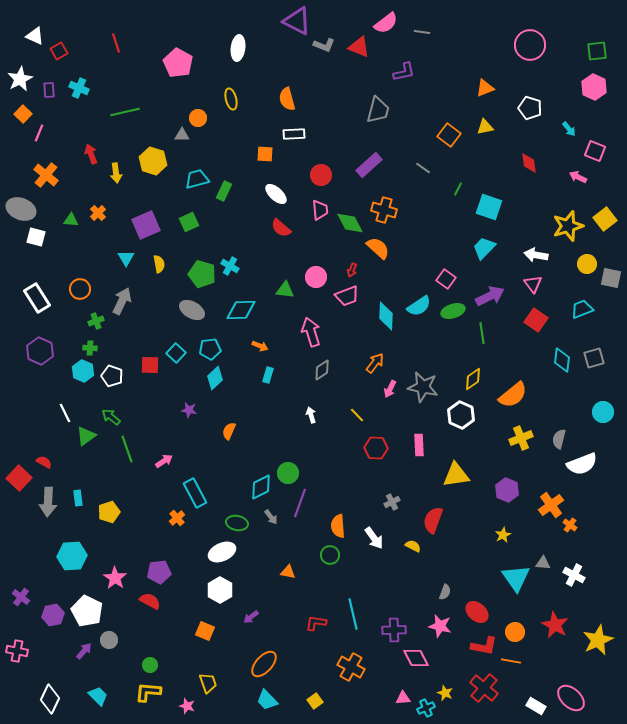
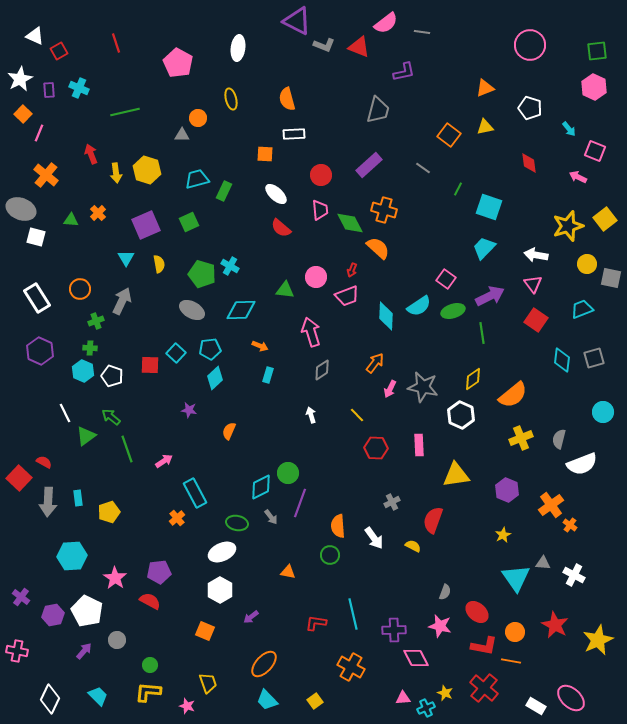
yellow hexagon at (153, 161): moved 6 px left, 9 px down
gray circle at (109, 640): moved 8 px right
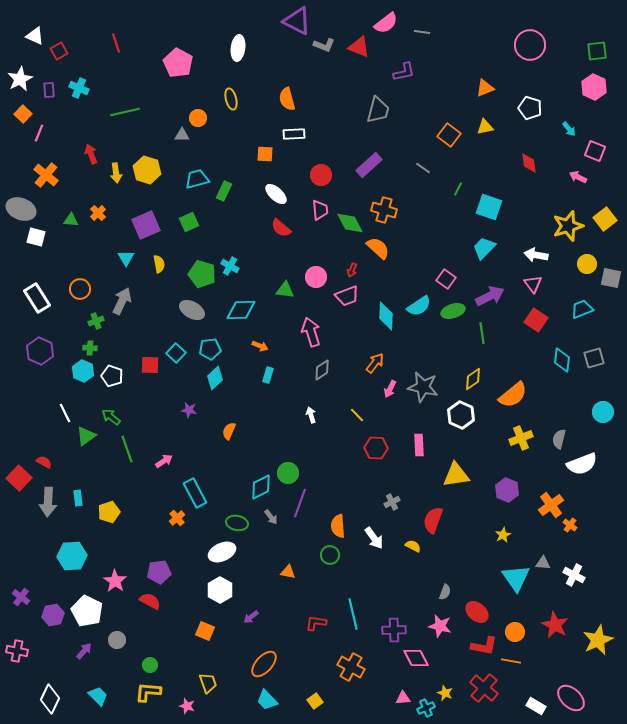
pink star at (115, 578): moved 3 px down
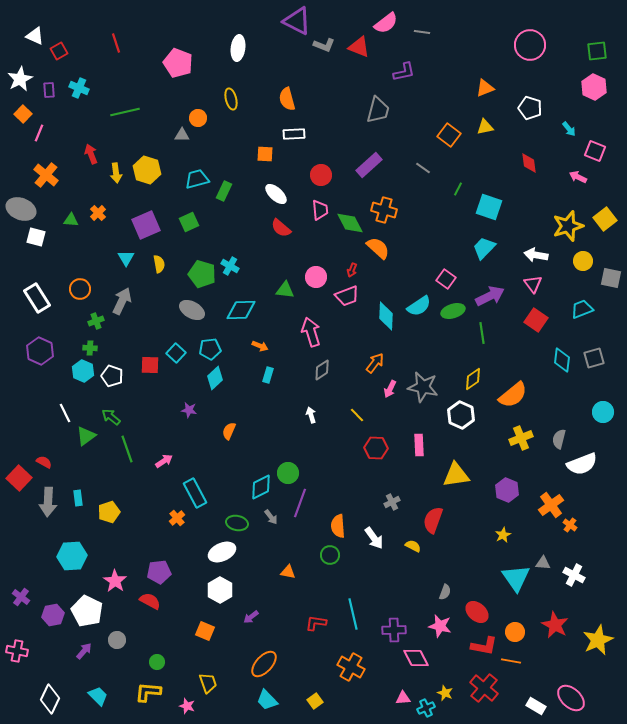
pink pentagon at (178, 63): rotated 8 degrees counterclockwise
yellow circle at (587, 264): moved 4 px left, 3 px up
green circle at (150, 665): moved 7 px right, 3 px up
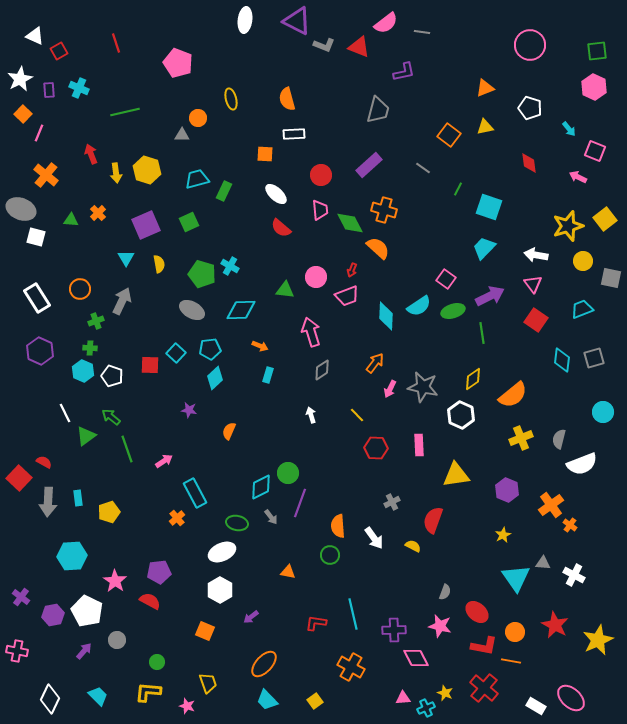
white ellipse at (238, 48): moved 7 px right, 28 px up
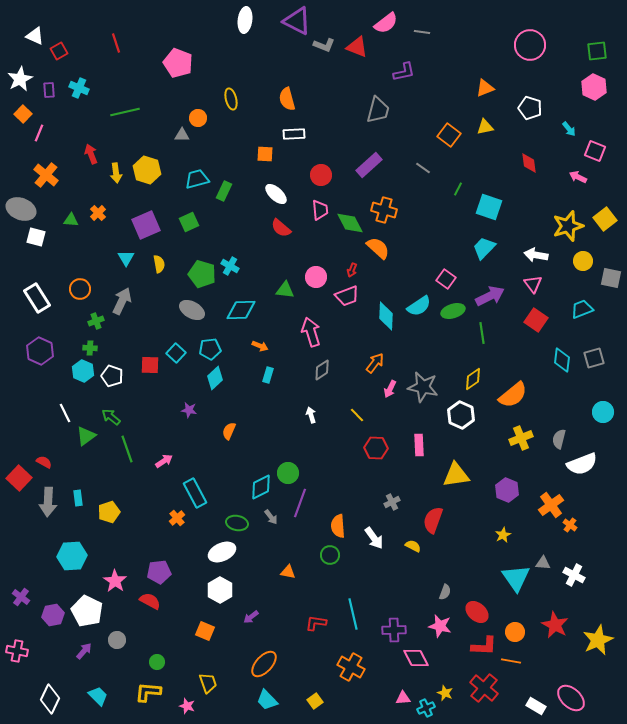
red triangle at (359, 47): moved 2 px left
red L-shape at (484, 646): rotated 8 degrees counterclockwise
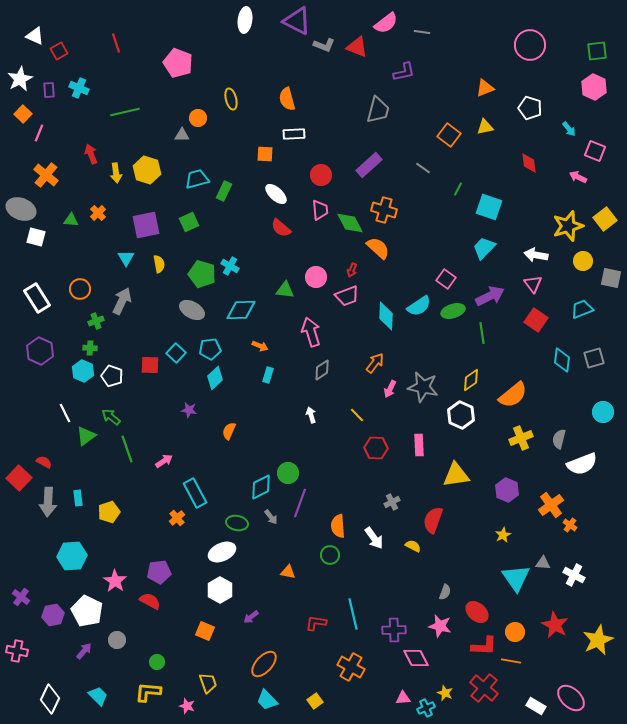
purple square at (146, 225): rotated 12 degrees clockwise
yellow diamond at (473, 379): moved 2 px left, 1 px down
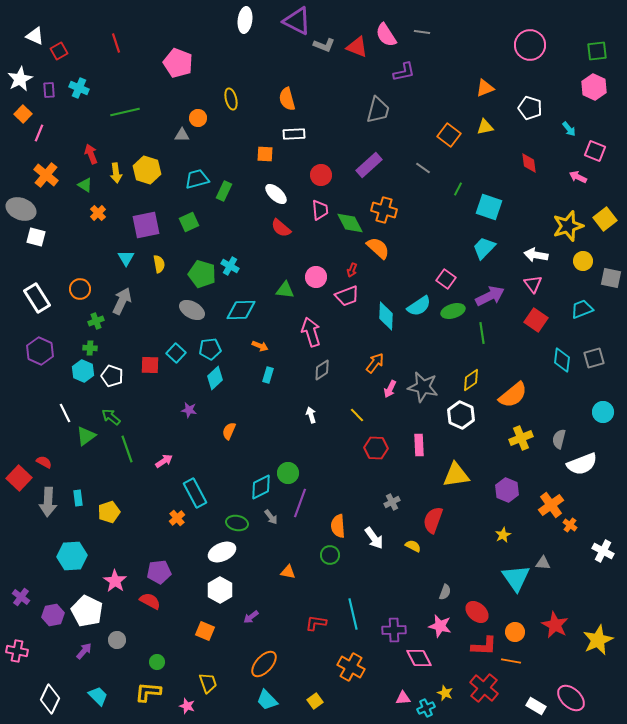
pink semicircle at (386, 23): moved 12 px down; rotated 95 degrees clockwise
green triangle at (71, 220): moved 14 px right, 35 px up; rotated 28 degrees clockwise
white cross at (574, 575): moved 29 px right, 24 px up
pink diamond at (416, 658): moved 3 px right
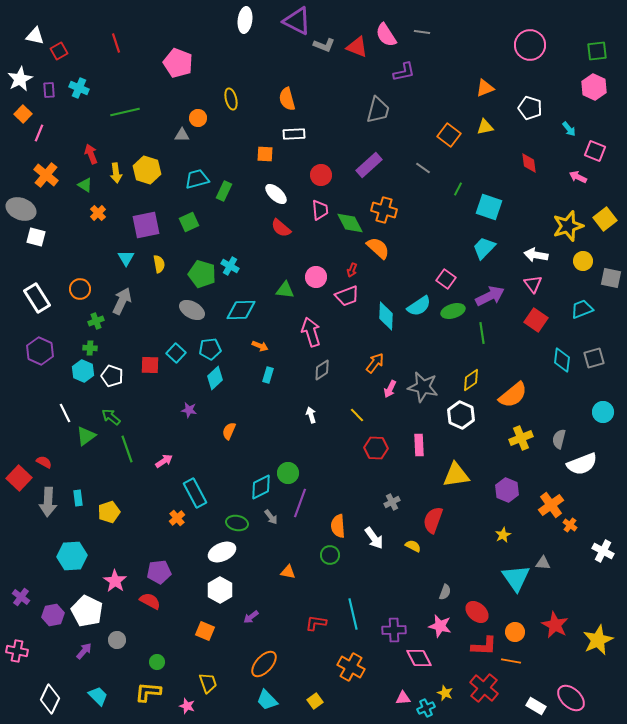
white triangle at (35, 36): rotated 12 degrees counterclockwise
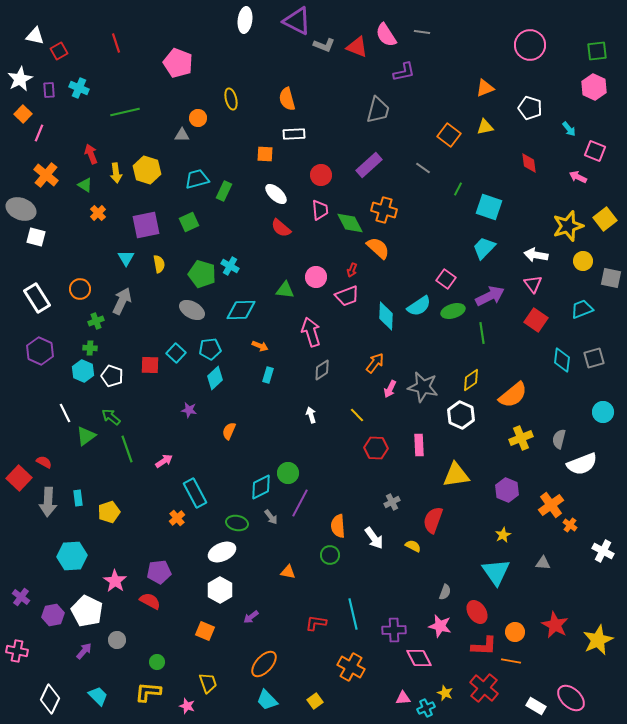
purple line at (300, 503): rotated 8 degrees clockwise
cyan triangle at (516, 578): moved 20 px left, 6 px up
red ellipse at (477, 612): rotated 15 degrees clockwise
